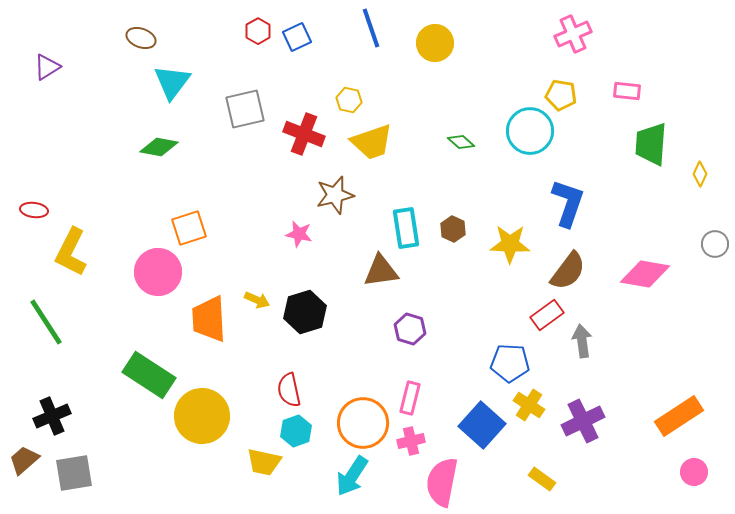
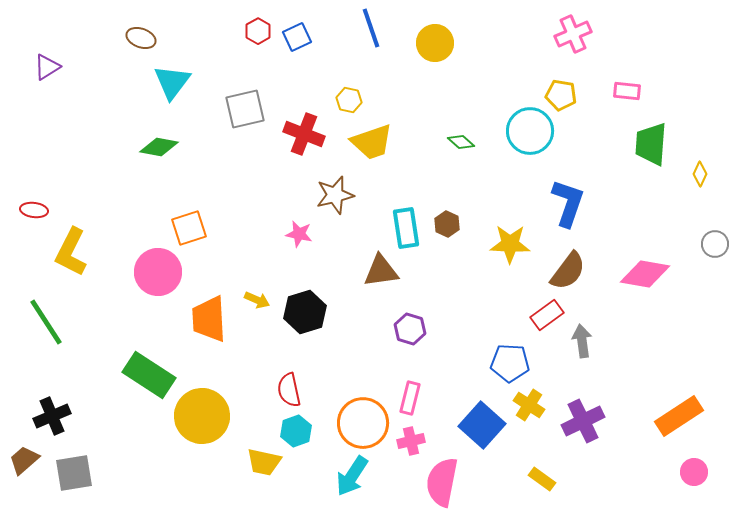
brown hexagon at (453, 229): moved 6 px left, 5 px up
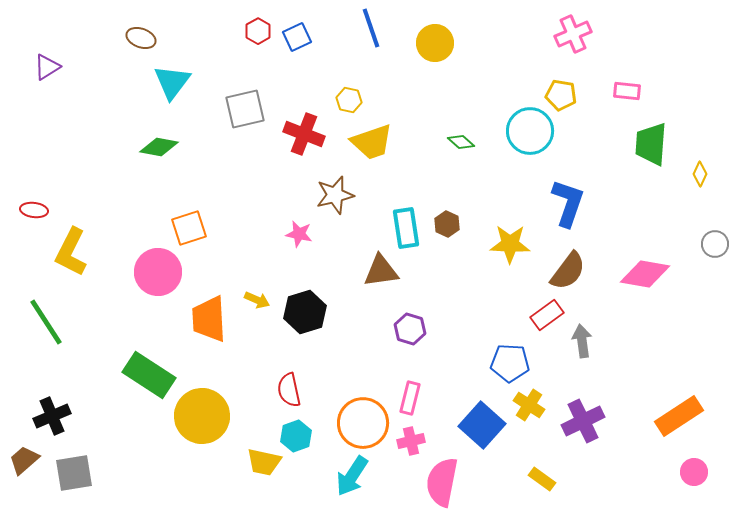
cyan hexagon at (296, 431): moved 5 px down
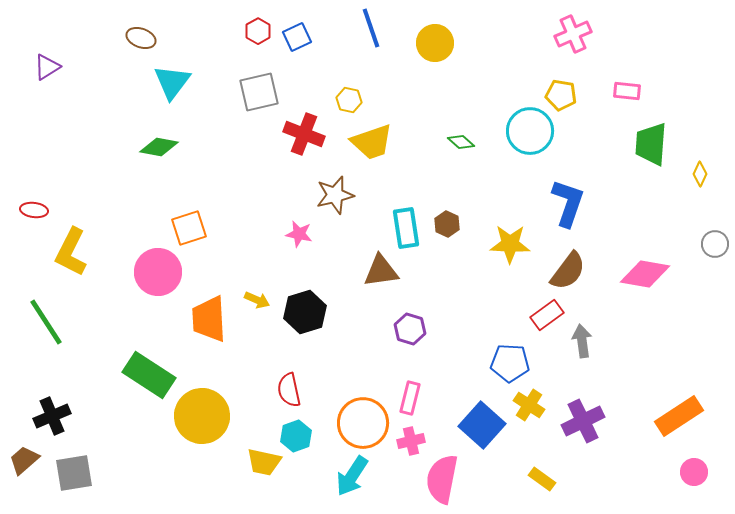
gray square at (245, 109): moved 14 px right, 17 px up
pink semicircle at (442, 482): moved 3 px up
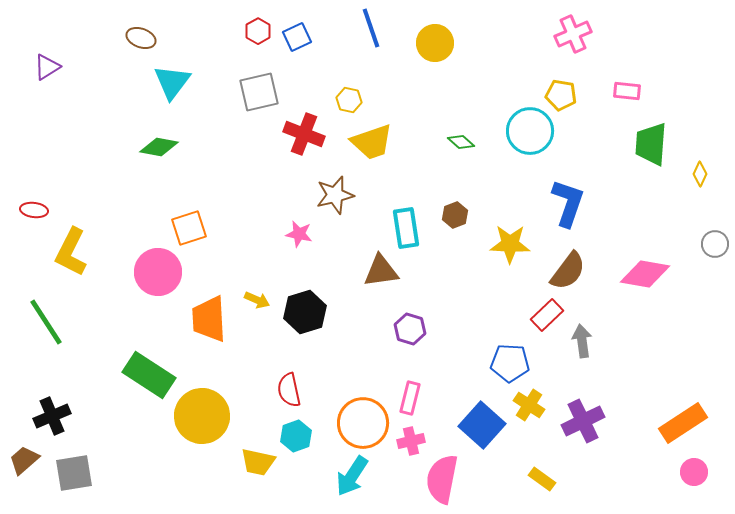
brown hexagon at (447, 224): moved 8 px right, 9 px up; rotated 15 degrees clockwise
red rectangle at (547, 315): rotated 8 degrees counterclockwise
orange rectangle at (679, 416): moved 4 px right, 7 px down
yellow trapezoid at (264, 462): moved 6 px left
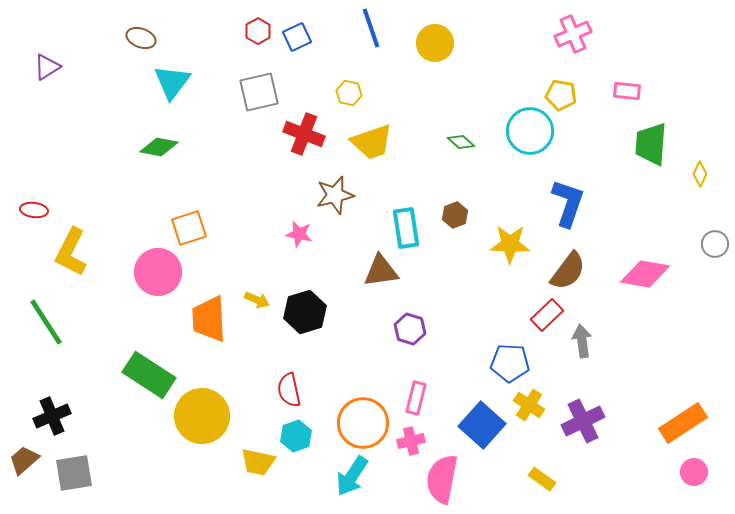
yellow hexagon at (349, 100): moved 7 px up
pink rectangle at (410, 398): moved 6 px right
